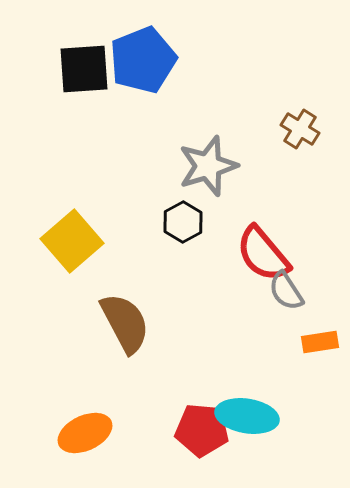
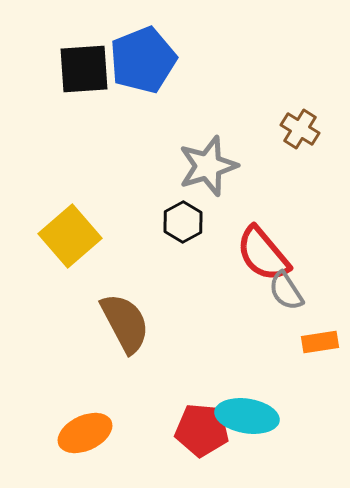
yellow square: moved 2 px left, 5 px up
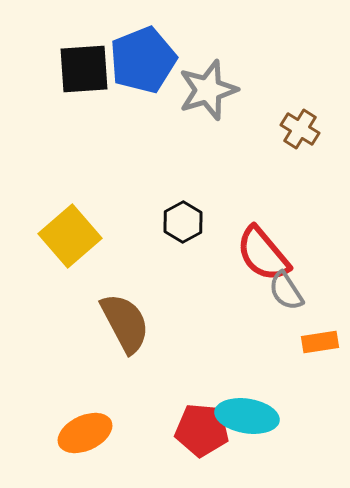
gray star: moved 76 px up
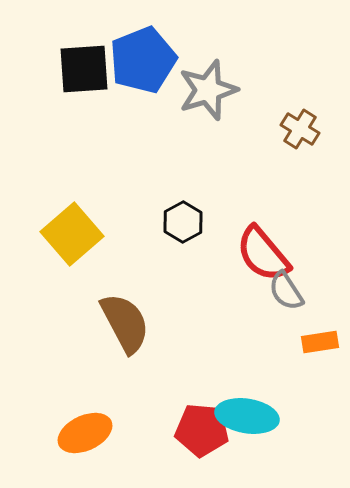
yellow square: moved 2 px right, 2 px up
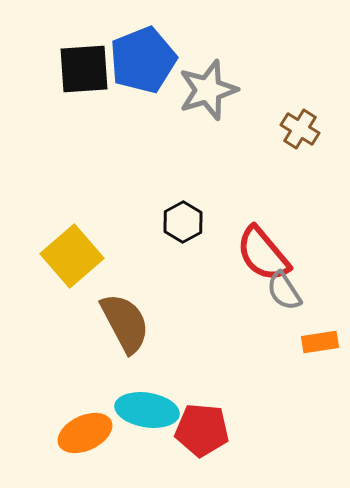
yellow square: moved 22 px down
gray semicircle: moved 2 px left
cyan ellipse: moved 100 px left, 6 px up
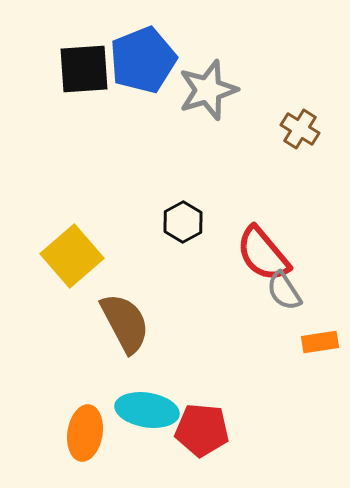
orange ellipse: rotated 56 degrees counterclockwise
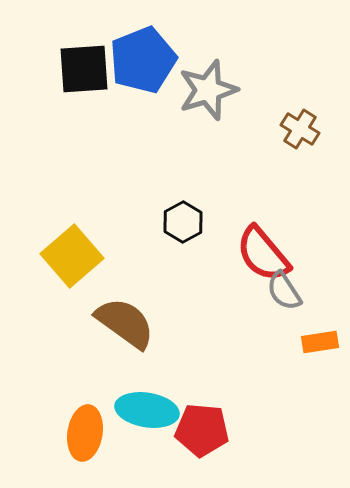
brown semicircle: rotated 26 degrees counterclockwise
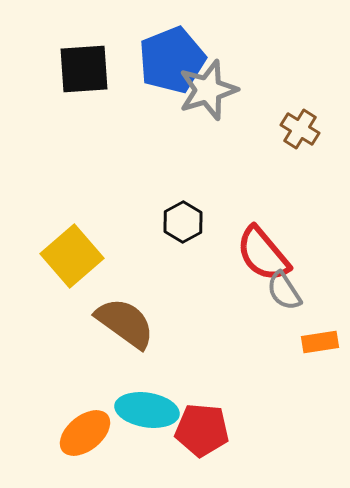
blue pentagon: moved 29 px right
orange ellipse: rotated 42 degrees clockwise
